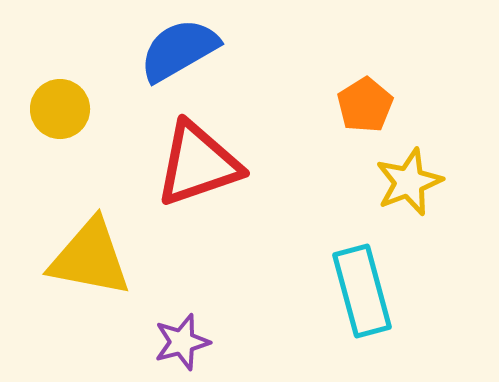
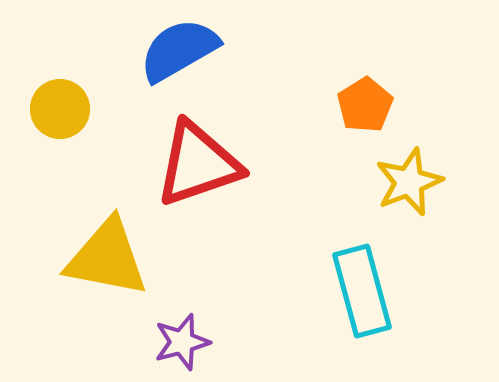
yellow triangle: moved 17 px right
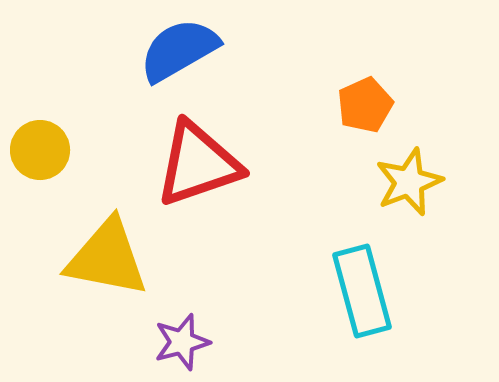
orange pentagon: rotated 8 degrees clockwise
yellow circle: moved 20 px left, 41 px down
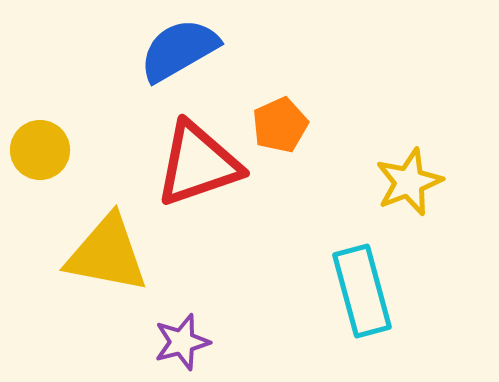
orange pentagon: moved 85 px left, 20 px down
yellow triangle: moved 4 px up
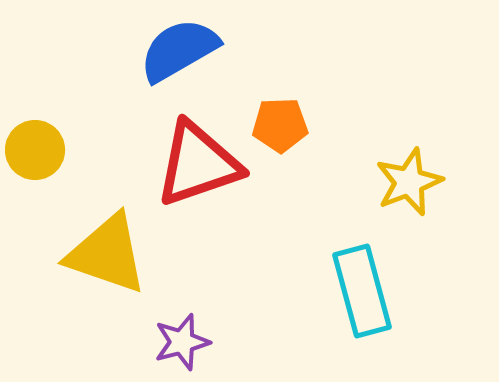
orange pentagon: rotated 22 degrees clockwise
yellow circle: moved 5 px left
yellow triangle: rotated 8 degrees clockwise
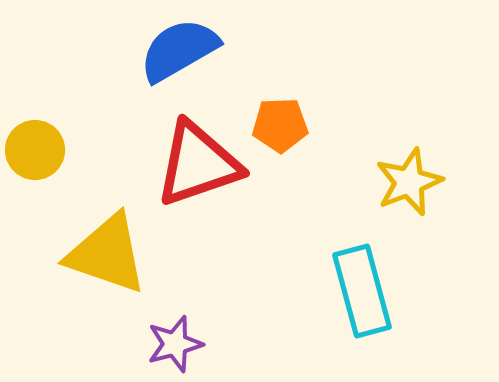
purple star: moved 7 px left, 2 px down
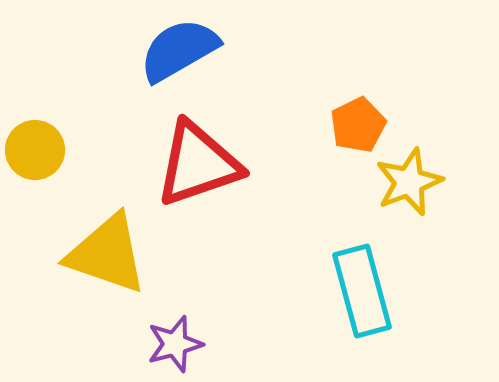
orange pentagon: moved 78 px right; rotated 24 degrees counterclockwise
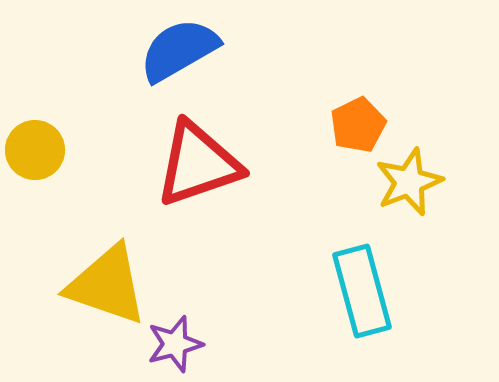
yellow triangle: moved 31 px down
